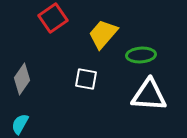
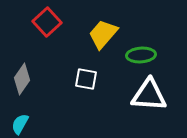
red square: moved 6 px left, 4 px down; rotated 8 degrees counterclockwise
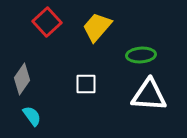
yellow trapezoid: moved 6 px left, 7 px up
white square: moved 5 px down; rotated 10 degrees counterclockwise
cyan semicircle: moved 12 px right, 8 px up; rotated 115 degrees clockwise
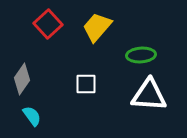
red square: moved 1 px right, 2 px down
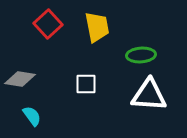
yellow trapezoid: rotated 128 degrees clockwise
gray diamond: moved 2 px left; rotated 64 degrees clockwise
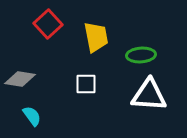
yellow trapezoid: moved 1 px left, 10 px down
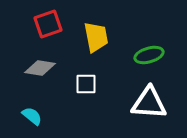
red square: rotated 24 degrees clockwise
green ellipse: moved 8 px right; rotated 12 degrees counterclockwise
gray diamond: moved 20 px right, 11 px up
white triangle: moved 8 px down
cyan semicircle: rotated 15 degrees counterclockwise
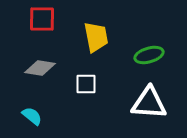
red square: moved 6 px left, 5 px up; rotated 20 degrees clockwise
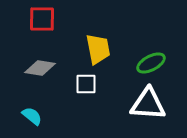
yellow trapezoid: moved 2 px right, 12 px down
green ellipse: moved 2 px right, 8 px down; rotated 12 degrees counterclockwise
white triangle: moved 1 px left, 1 px down
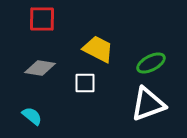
yellow trapezoid: rotated 52 degrees counterclockwise
white square: moved 1 px left, 1 px up
white triangle: rotated 24 degrees counterclockwise
